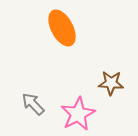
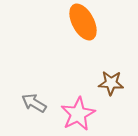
orange ellipse: moved 21 px right, 6 px up
gray arrow: moved 1 px right, 1 px up; rotated 15 degrees counterclockwise
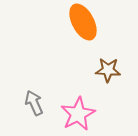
brown star: moved 3 px left, 13 px up
gray arrow: rotated 35 degrees clockwise
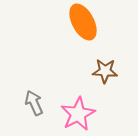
brown star: moved 3 px left, 1 px down
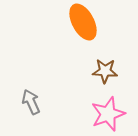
gray arrow: moved 3 px left, 1 px up
pink star: moved 30 px right; rotated 8 degrees clockwise
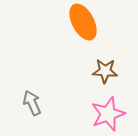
gray arrow: moved 1 px right, 1 px down
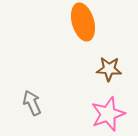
orange ellipse: rotated 12 degrees clockwise
brown star: moved 4 px right, 2 px up
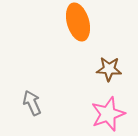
orange ellipse: moved 5 px left
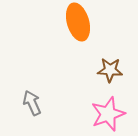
brown star: moved 1 px right, 1 px down
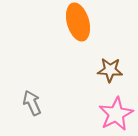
pink star: moved 8 px right; rotated 8 degrees counterclockwise
